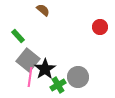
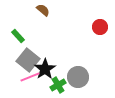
pink line: rotated 60 degrees clockwise
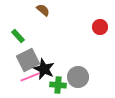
gray square: rotated 25 degrees clockwise
black star: moved 1 px left; rotated 15 degrees counterclockwise
green cross: rotated 35 degrees clockwise
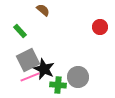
green rectangle: moved 2 px right, 5 px up
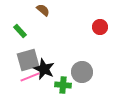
gray square: rotated 10 degrees clockwise
gray circle: moved 4 px right, 5 px up
green cross: moved 5 px right
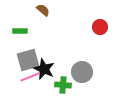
green rectangle: rotated 48 degrees counterclockwise
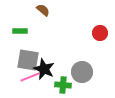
red circle: moved 6 px down
gray square: rotated 25 degrees clockwise
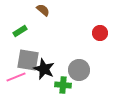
green rectangle: rotated 32 degrees counterclockwise
gray circle: moved 3 px left, 2 px up
pink line: moved 14 px left
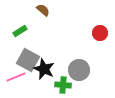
gray square: rotated 20 degrees clockwise
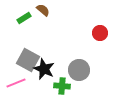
green rectangle: moved 4 px right, 13 px up
pink line: moved 6 px down
green cross: moved 1 px left, 1 px down
